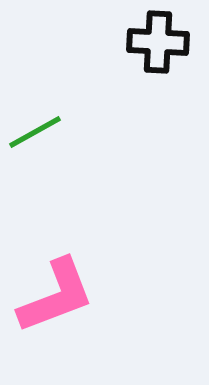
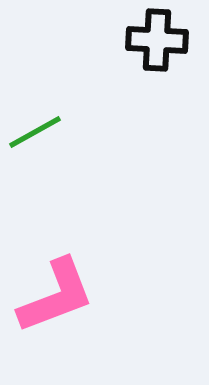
black cross: moved 1 px left, 2 px up
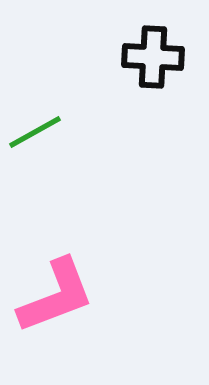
black cross: moved 4 px left, 17 px down
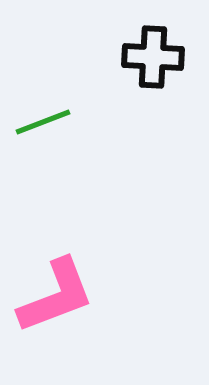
green line: moved 8 px right, 10 px up; rotated 8 degrees clockwise
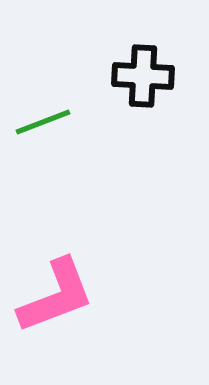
black cross: moved 10 px left, 19 px down
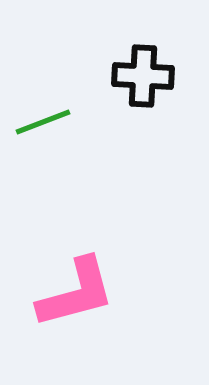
pink L-shape: moved 20 px right, 3 px up; rotated 6 degrees clockwise
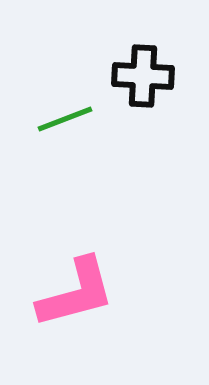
green line: moved 22 px right, 3 px up
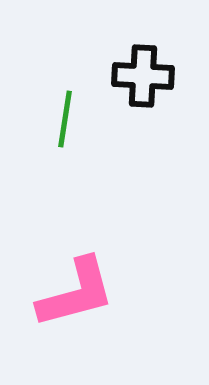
green line: rotated 60 degrees counterclockwise
